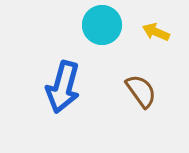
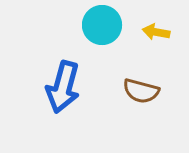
yellow arrow: rotated 12 degrees counterclockwise
brown semicircle: rotated 141 degrees clockwise
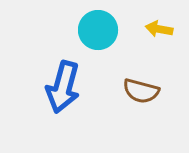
cyan circle: moved 4 px left, 5 px down
yellow arrow: moved 3 px right, 3 px up
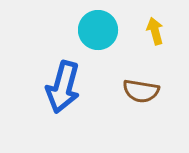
yellow arrow: moved 4 px left, 2 px down; rotated 64 degrees clockwise
brown semicircle: rotated 6 degrees counterclockwise
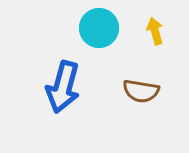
cyan circle: moved 1 px right, 2 px up
